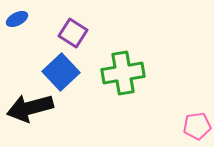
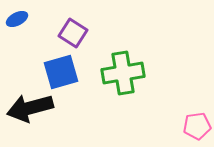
blue square: rotated 27 degrees clockwise
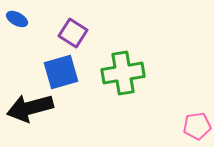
blue ellipse: rotated 55 degrees clockwise
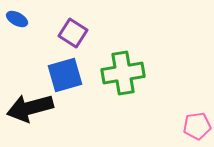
blue square: moved 4 px right, 3 px down
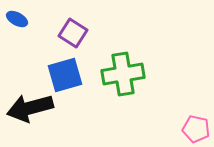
green cross: moved 1 px down
pink pentagon: moved 1 px left, 3 px down; rotated 20 degrees clockwise
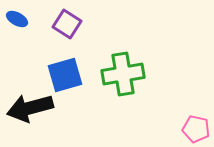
purple square: moved 6 px left, 9 px up
